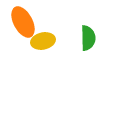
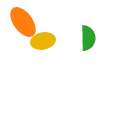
orange ellipse: rotated 8 degrees counterclockwise
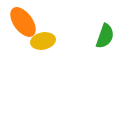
green semicircle: moved 17 px right, 2 px up; rotated 20 degrees clockwise
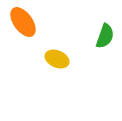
yellow ellipse: moved 14 px right, 18 px down; rotated 35 degrees clockwise
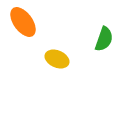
green semicircle: moved 1 px left, 3 px down
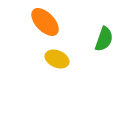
orange ellipse: moved 22 px right; rotated 8 degrees counterclockwise
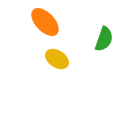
yellow ellipse: rotated 10 degrees clockwise
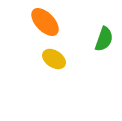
yellow ellipse: moved 3 px left
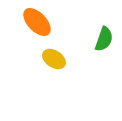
orange ellipse: moved 8 px left
